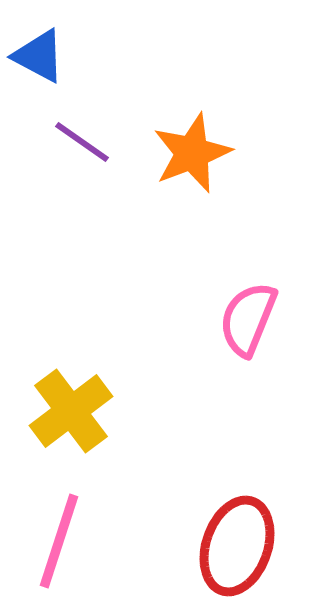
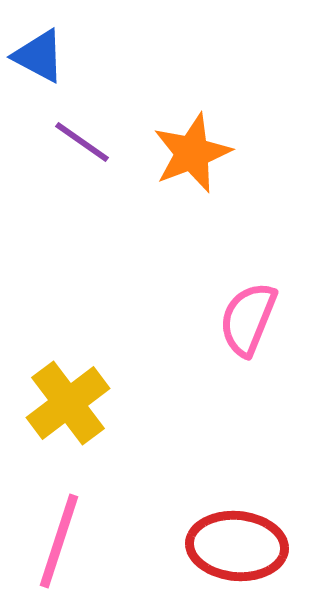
yellow cross: moved 3 px left, 8 px up
red ellipse: rotated 76 degrees clockwise
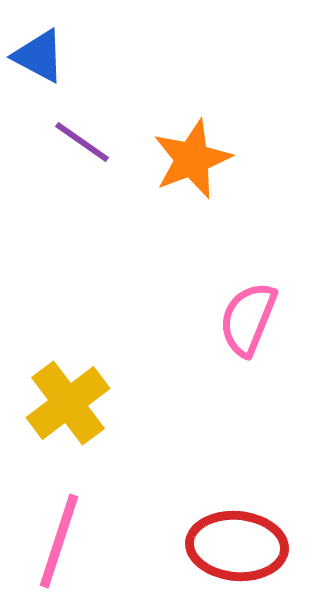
orange star: moved 6 px down
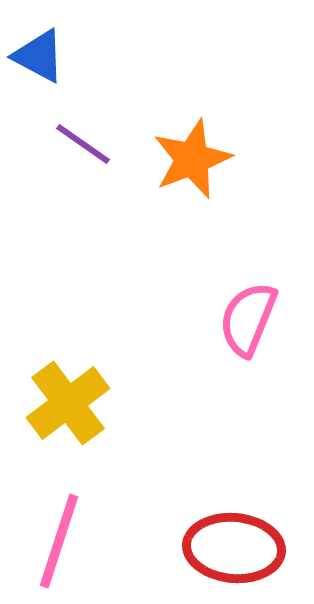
purple line: moved 1 px right, 2 px down
red ellipse: moved 3 px left, 2 px down
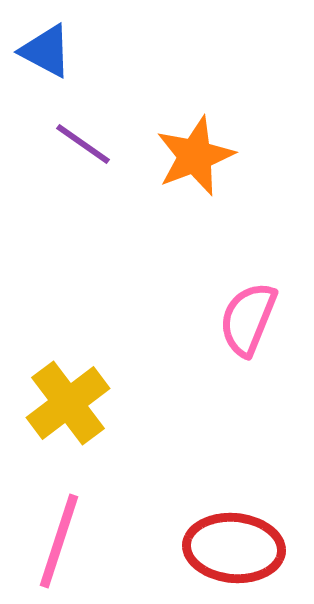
blue triangle: moved 7 px right, 5 px up
orange star: moved 3 px right, 3 px up
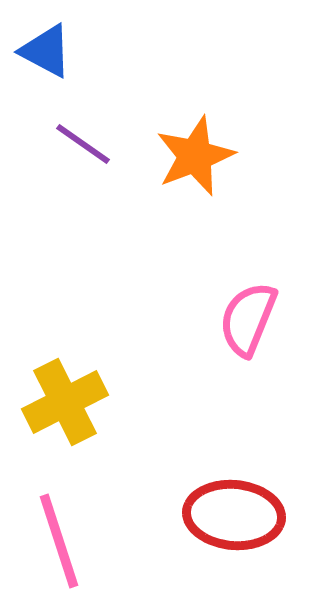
yellow cross: moved 3 px left, 1 px up; rotated 10 degrees clockwise
pink line: rotated 36 degrees counterclockwise
red ellipse: moved 33 px up
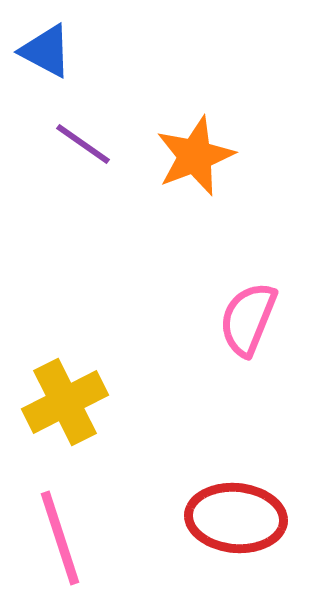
red ellipse: moved 2 px right, 3 px down
pink line: moved 1 px right, 3 px up
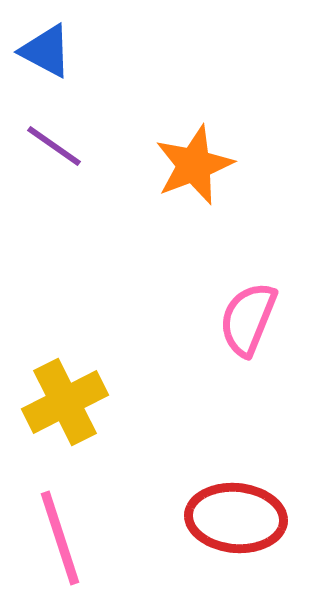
purple line: moved 29 px left, 2 px down
orange star: moved 1 px left, 9 px down
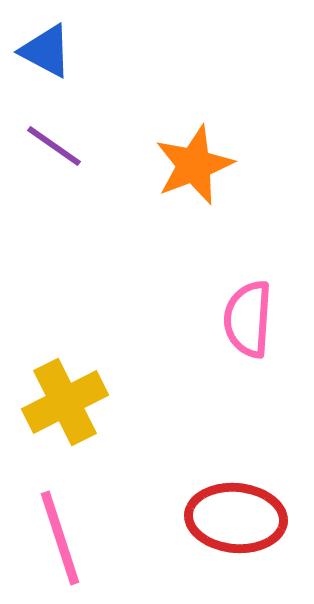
pink semicircle: rotated 18 degrees counterclockwise
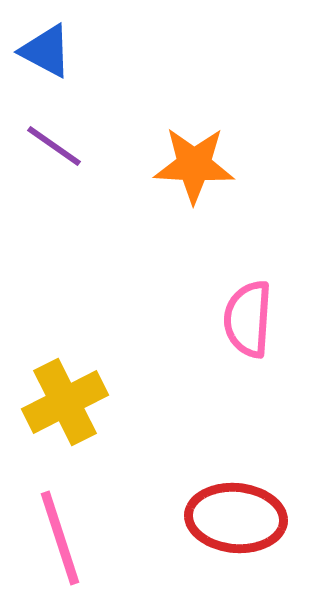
orange star: rotated 24 degrees clockwise
